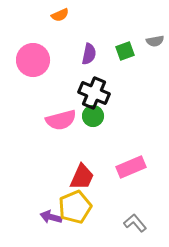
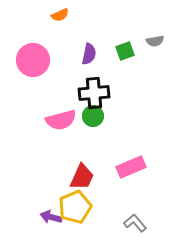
black cross: rotated 28 degrees counterclockwise
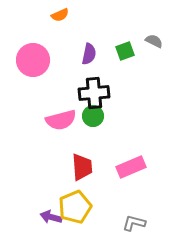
gray semicircle: moved 1 px left; rotated 144 degrees counterclockwise
red trapezoid: moved 10 px up; rotated 28 degrees counterclockwise
gray L-shape: moved 1 px left; rotated 35 degrees counterclockwise
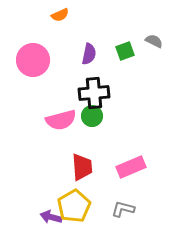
green circle: moved 1 px left
yellow pentagon: moved 1 px left, 1 px up; rotated 8 degrees counterclockwise
gray L-shape: moved 11 px left, 14 px up
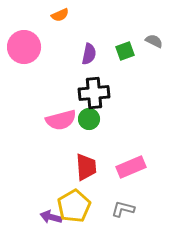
pink circle: moved 9 px left, 13 px up
green circle: moved 3 px left, 3 px down
red trapezoid: moved 4 px right
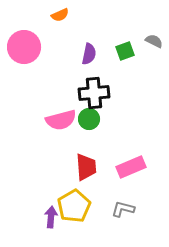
purple arrow: rotated 80 degrees clockwise
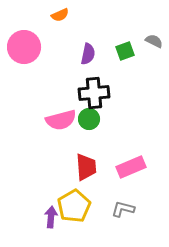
purple semicircle: moved 1 px left
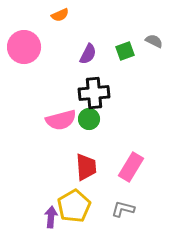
purple semicircle: rotated 15 degrees clockwise
pink rectangle: rotated 36 degrees counterclockwise
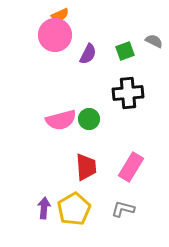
pink circle: moved 31 px right, 12 px up
black cross: moved 34 px right
yellow pentagon: moved 3 px down
purple arrow: moved 7 px left, 9 px up
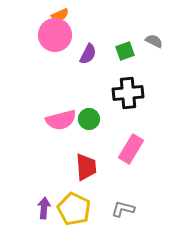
pink rectangle: moved 18 px up
yellow pentagon: rotated 16 degrees counterclockwise
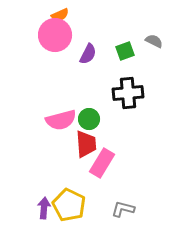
pink rectangle: moved 29 px left, 14 px down
red trapezoid: moved 23 px up
yellow pentagon: moved 5 px left, 4 px up
